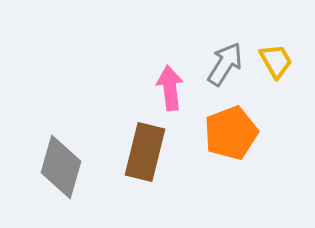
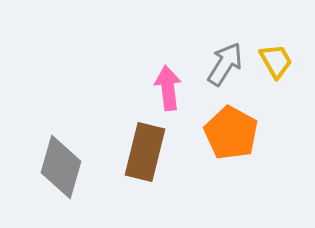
pink arrow: moved 2 px left
orange pentagon: rotated 22 degrees counterclockwise
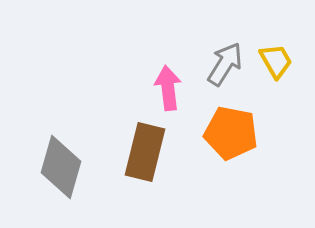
orange pentagon: rotated 18 degrees counterclockwise
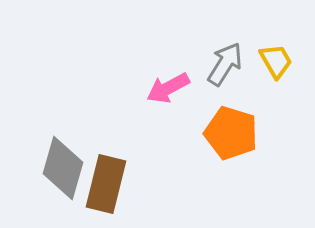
pink arrow: rotated 111 degrees counterclockwise
orange pentagon: rotated 6 degrees clockwise
brown rectangle: moved 39 px left, 32 px down
gray diamond: moved 2 px right, 1 px down
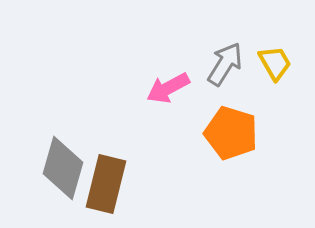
yellow trapezoid: moved 1 px left, 2 px down
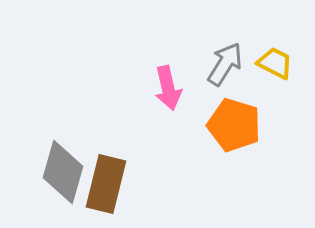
yellow trapezoid: rotated 33 degrees counterclockwise
pink arrow: rotated 75 degrees counterclockwise
orange pentagon: moved 3 px right, 8 px up
gray diamond: moved 4 px down
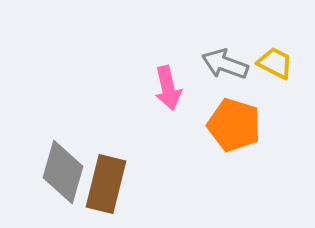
gray arrow: rotated 102 degrees counterclockwise
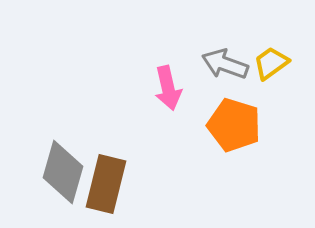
yellow trapezoid: moved 4 px left; rotated 63 degrees counterclockwise
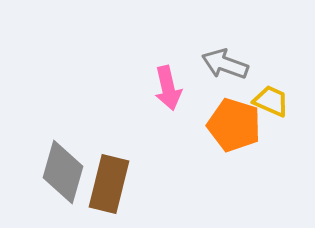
yellow trapezoid: moved 38 px down; rotated 60 degrees clockwise
brown rectangle: moved 3 px right
